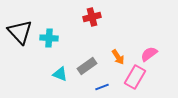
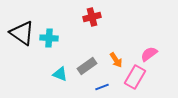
black triangle: moved 2 px right, 1 px down; rotated 12 degrees counterclockwise
orange arrow: moved 2 px left, 3 px down
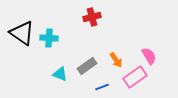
pink semicircle: moved 2 px down; rotated 96 degrees clockwise
pink rectangle: rotated 25 degrees clockwise
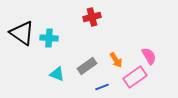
cyan triangle: moved 3 px left
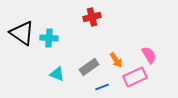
pink semicircle: moved 1 px up
gray rectangle: moved 2 px right, 1 px down
pink rectangle: rotated 10 degrees clockwise
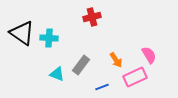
gray rectangle: moved 8 px left, 2 px up; rotated 18 degrees counterclockwise
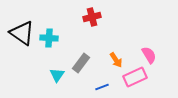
gray rectangle: moved 2 px up
cyan triangle: moved 1 px down; rotated 42 degrees clockwise
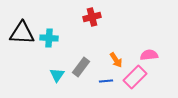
black triangle: rotated 32 degrees counterclockwise
pink semicircle: rotated 66 degrees counterclockwise
gray rectangle: moved 4 px down
pink rectangle: rotated 20 degrees counterclockwise
blue line: moved 4 px right, 6 px up; rotated 16 degrees clockwise
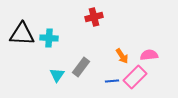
red cross: moved 2 px right
black triangle: moved 1 px down
orange arrow: moved 6 px right, 4 px up
blue line: moved 6 px right
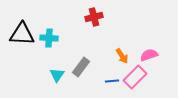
pink semicircle: rotated 12 degrees counterclockwise
